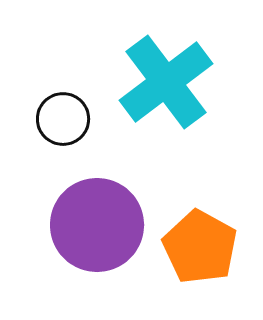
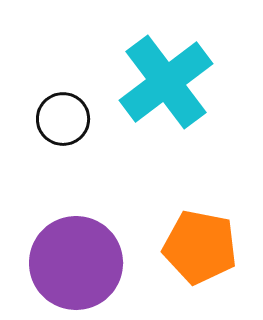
purple circle: moved 21 px left, 38 px down
orange pentagon: rotated 18 degrees counterclockwise
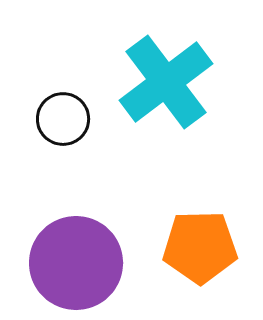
orange pentagon: rotated 12 degrees counterclockwise
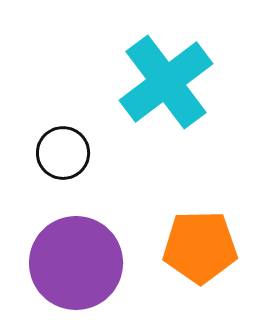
black circle: moved 34 px down
